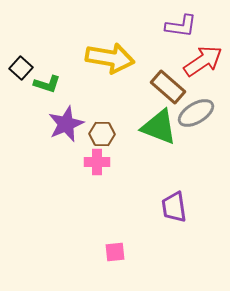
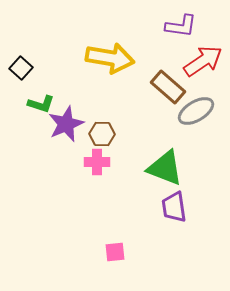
green L-shape: moved 6 px left, 20 px down
gray ellipse: moved 2 px up
green triangle: moved 6 px right, 41 px down
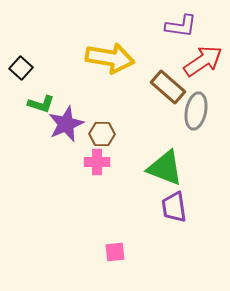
gray ellipse: rotated 48 degrees counterclockwise
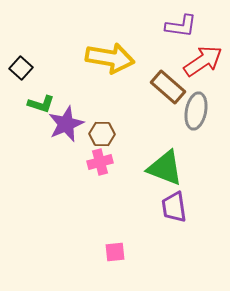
pink cross: moved 3 px right; rotated 15 degrees counterclockwise
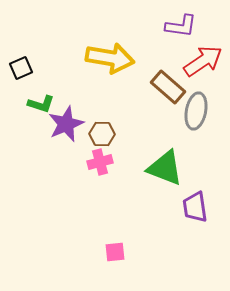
black square: rotated 25 degrees clockwise
purple trapezoid: moved 21 px right
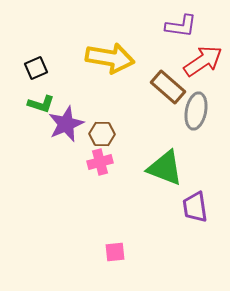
black square: moved 15 px right
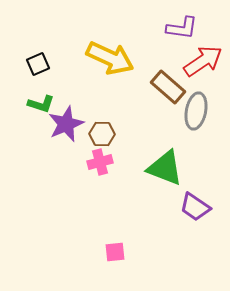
purple L-shape: moved 1 px right, 2 px down
yellow arrow: rotated 15 degrees clockwise
black square: moved 2 px right, 4 px up
purple trapezoid: rotated 48 degrees counterclockwise
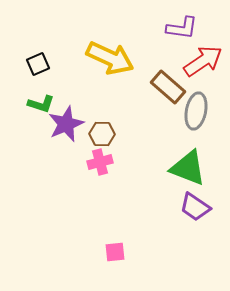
green triangle: moved 23 px right
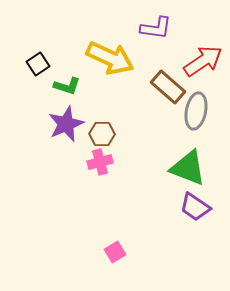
purple L-shape: moved 26 px left
black square: rotated 10 degrees counterclockwise
green L-shape: moved 26 px right, 18 px up
pink square: rotated 25 degrees counterclockwise
